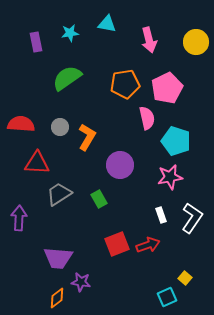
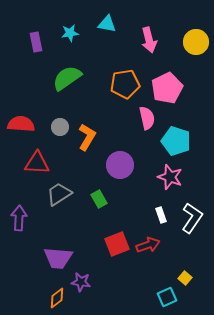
pink star: rotated 30 degrees clockwise
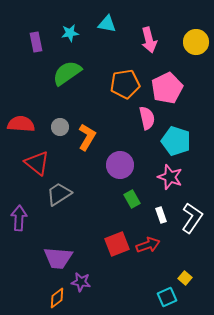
green semicircle: moved 5 px up
red triangle: rotated 36 degrees clockwise
green rectangle: moved 33 px right
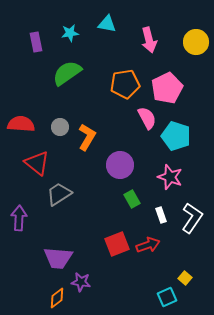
pink semicircle: rotated 15 degrees counterclockwise
cyan pentagon: moved 5 px up
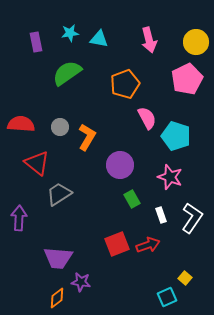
cyan triangle: moved 8 px left, 15 px down
orange pentagon: rotated 12 degrees counterclockwise
pink pentagon: moved 20 px right, 9 px up
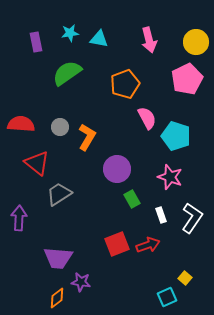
purple circle: moved 3 px left, 4 px down
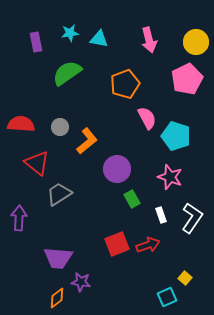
orange L-shape: moved 4 px down; rotated 20 degrees clockwise
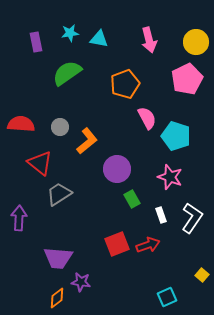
red triangle: moved 3 px right
yellow square: moved 17 px right, 3 px up
